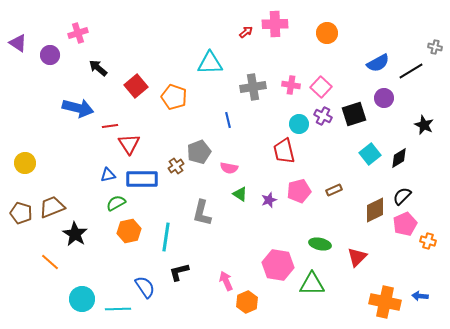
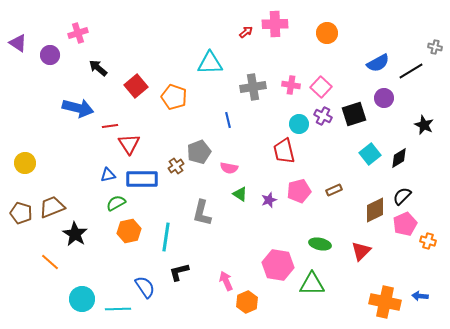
red triangle at (357, 257): moved 4 px right, 6 px up
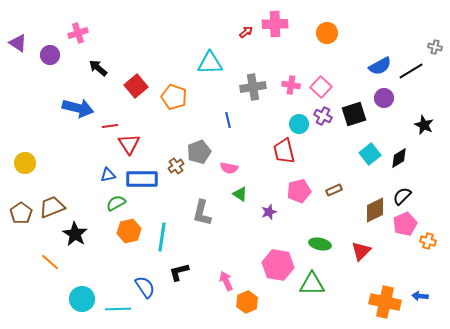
blue semicircle at (378, 63): moved 2 px right, 3 px down
purple star at (269, 200): moved 12 px down
brown pentagon at (21, 213): rotated 20 degrees clockwise
cyan line at (166, 237): moved 4 px left
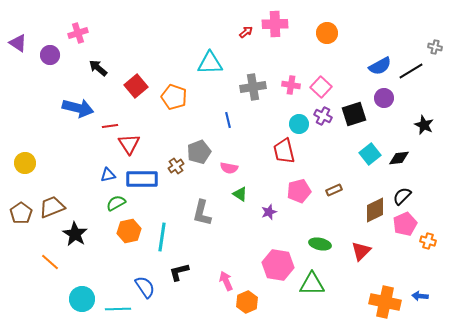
black diamond at (399, 158): rotated 25 degrees clockwise
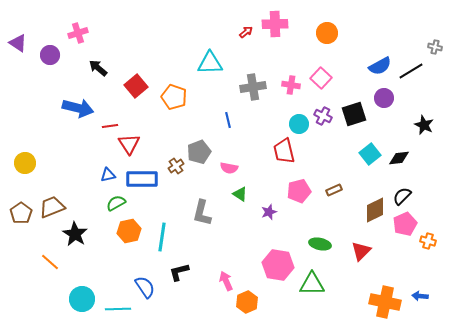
pink square at (321, 87): moved 9 px up
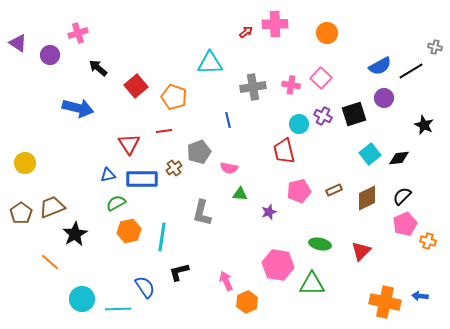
red line at (110, 126): moved 54 px right, 5 px down
brown cross at (176, 166): moved 2 px left, 2 px down
green triangle at (240, 194): rotated 28 degrees counterclockwise
brown diamond at (375, 210): moved 8 px left, 12 px up
black star at (75, 234): rotated 10 degrees clockwise
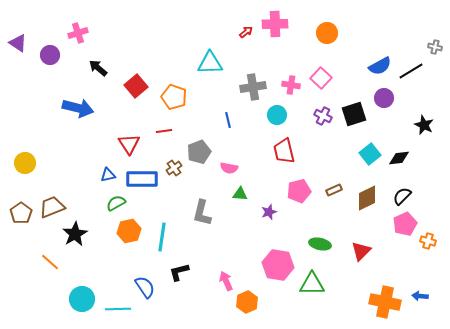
cyan circle at (299, 124): moved 22 px left, 9 px up
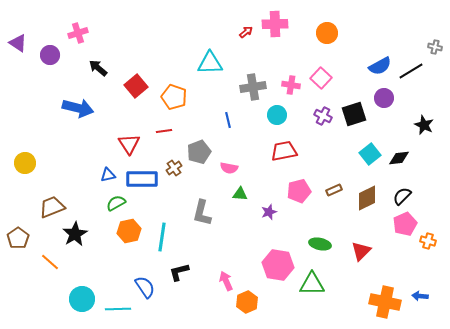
red trapezoid at (284, 151): rotated 92 degrees clockwise
brown pentagon at (21, 213): moved 3 px left, 25 px down
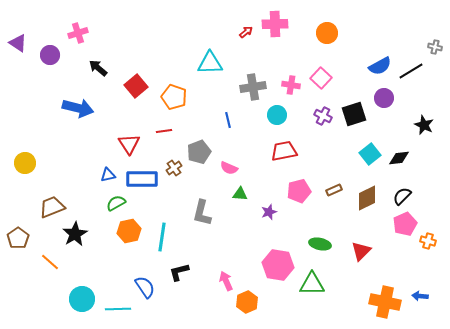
pink semicircle at (229, 168): rotated 12 degrees clockwise
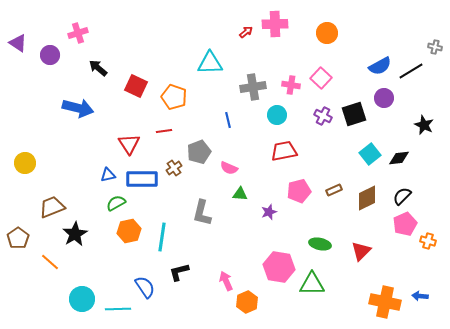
red square at (136, 86): rotated 25 degrees counterclockwise
pink hexagon at (278, 265): moved 1 px right, 2 px down
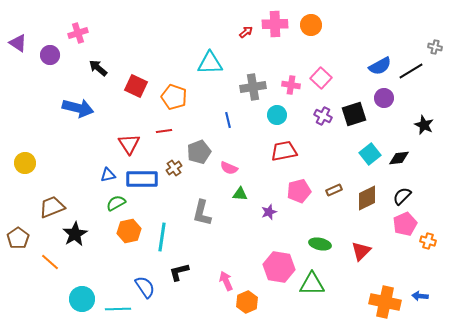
orange circle at (327, 33): moved 16 px left, 8 px up
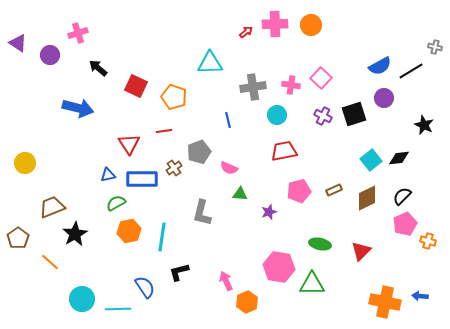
cyan square at (370, 154): moved 1 px right, 6 px down
